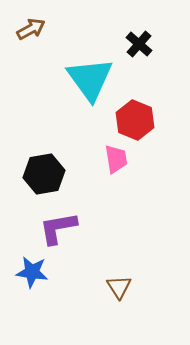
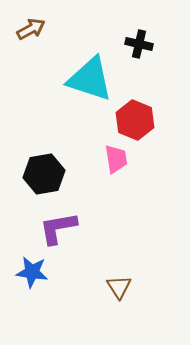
black cross: rotated 28 degrees counterclockwise
cyan triangle: rotated 36 degrees counterclockwise
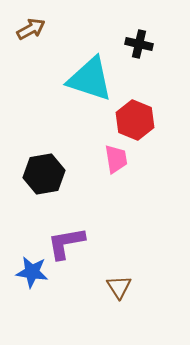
purple L-shape: moved 8 px right, 15 px down
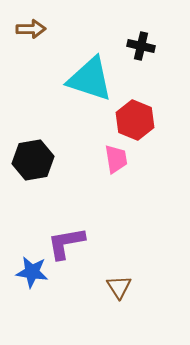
brown arrow: rotated 28 degrees clockwise
black cross: moved 2 px right, 2 px down
black hexagon: moved 11 px left, 14 px up
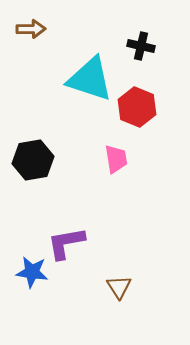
red hexagon: moved 2 px right, 13 px up
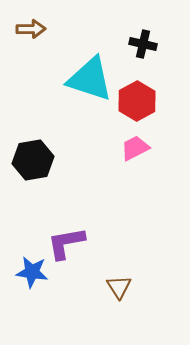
black cross: moved 2 px right, 2 px up
red hexagon: moved 6 px up; rotated 9 degrees clockwise
pink trapezoid: moved 19 px right, 11 px up; rotated 108 degrees counterclockwise
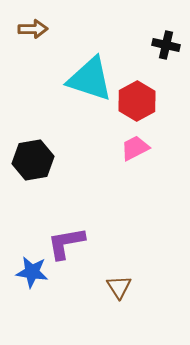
brown arrow: moved 2 px right
black cross: moved 23 px right, 1 px down
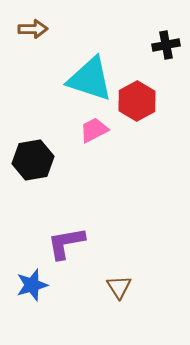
black cross: rotated 24 degrees counterclockwise
pink trapezoid: moved 41 px left, 18 px up
blue star: moved 13 px down; rotated 24 degrees counterclockwise
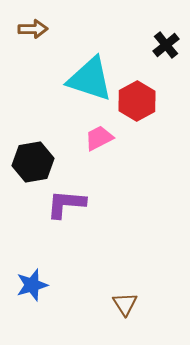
black cross: rotated 28 degrees counterclockwise
pink trapezoid: moved 5 px right, 8 px down
black hexagon: moved 2 px down
purple L-shape: moved 39 px up; rotated 15 degrees clockwise
brown triangle: moved 6 px right, 17 px down
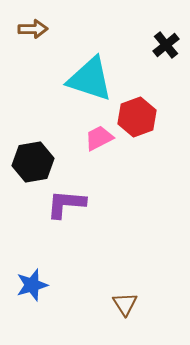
red hexagon: moved 16 px down; rotated 9 degrees clockwise
